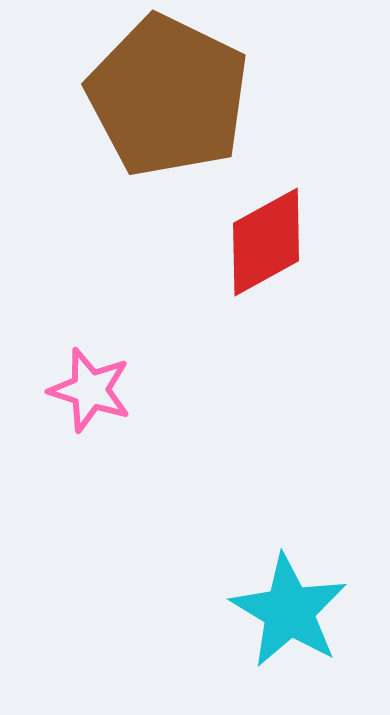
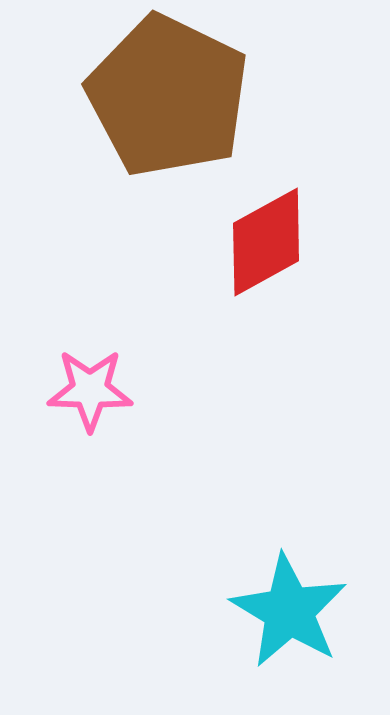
pink star: rotated 16 degrees counterclockwise
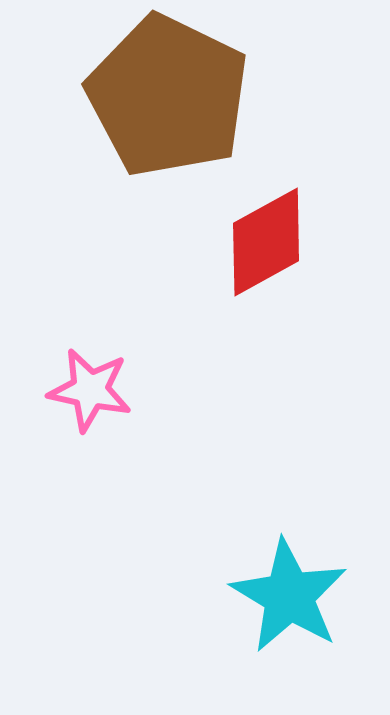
pink star: rotated 10 degrees clockwise
cyan star: moved 15 px up
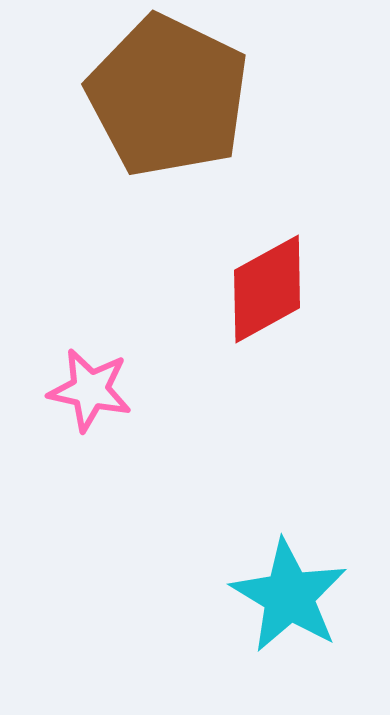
red diamond: moved 1 px right, 47 px down
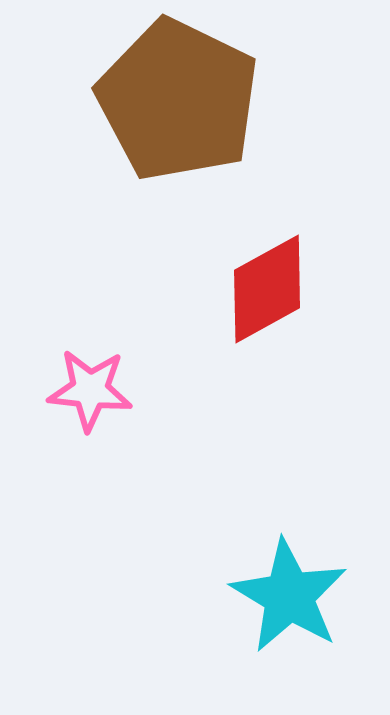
brown pentagon: moved 10 px right, 4 px down
pink star: rotated 6 degrees counterclockwise
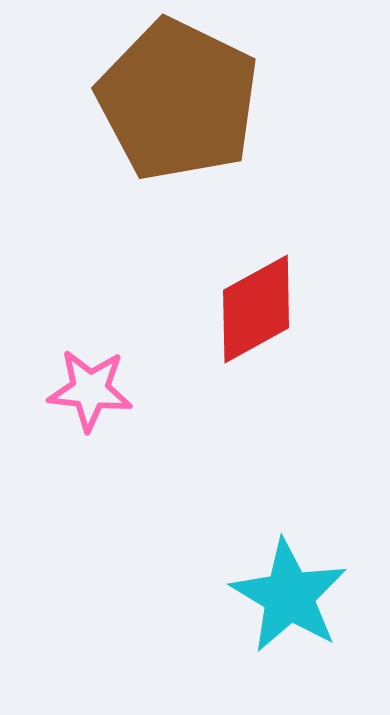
red diamond: moved 11 px left, 20 px down
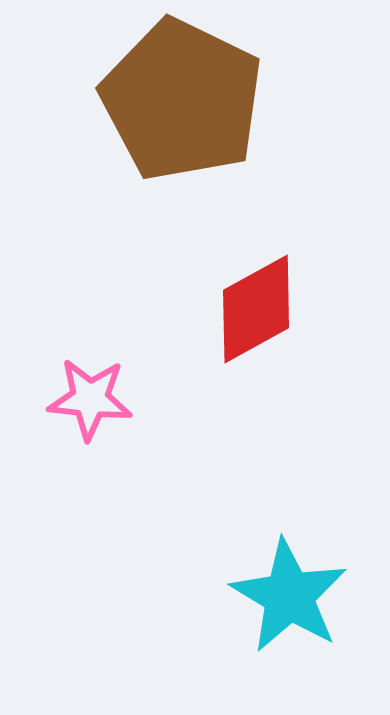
brown pentagon: moved 4 px right
pink star: moved 9 px down
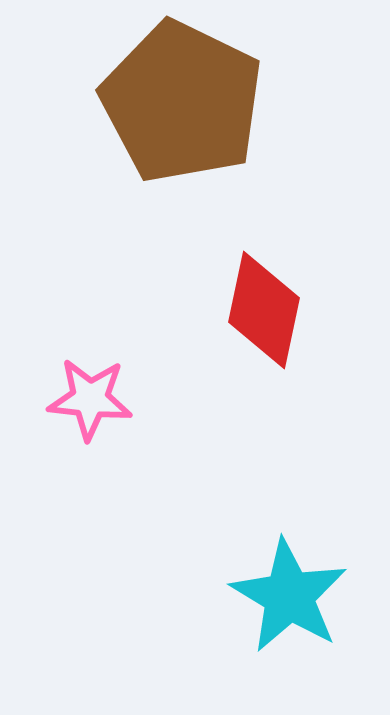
brown pentagon: moved 2 px down
red diamond: moved 8 px right, 1 px down; rotated 49 degrees counterclockwise
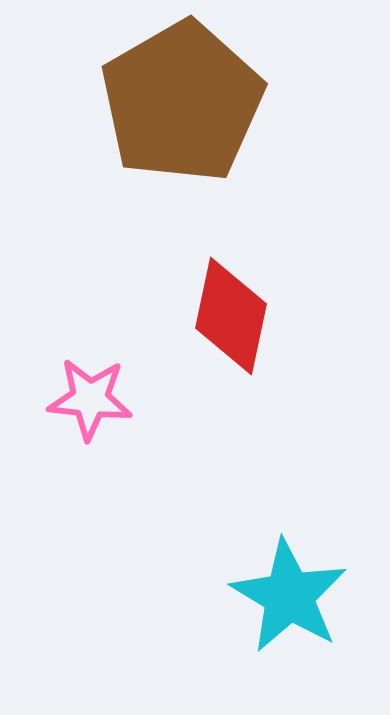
brown pentagon: rotated 16 degrees clockwise
red diamond: moved 33 px left, 6 px down
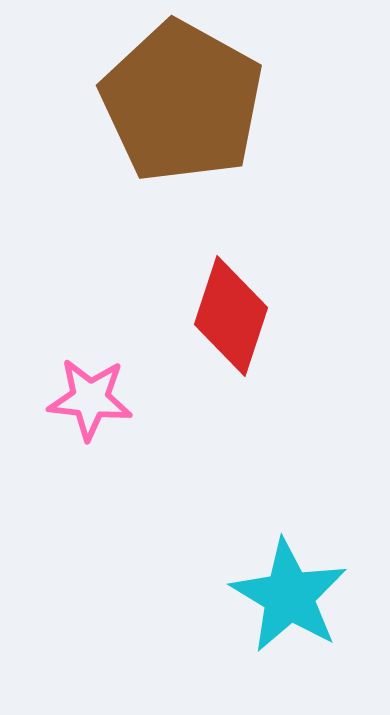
brown pentagon: rotated 13 degrees counterclockwise
red diamond: rotated 6 degrees clockwise
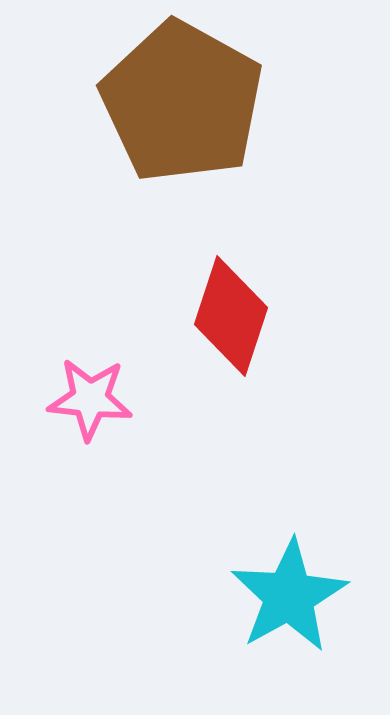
cyan star: rotated 12 degrees clockwise
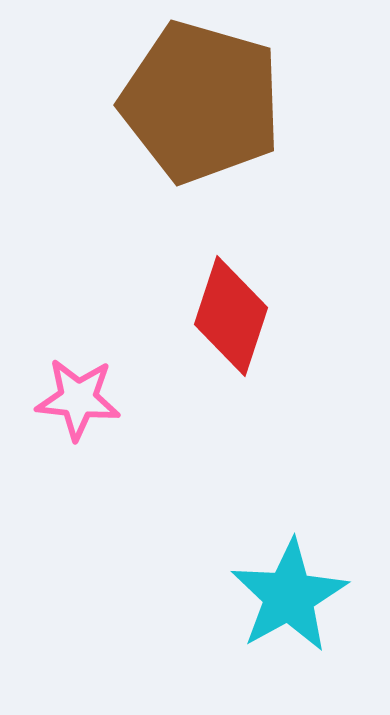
brown pentagon: moved 19 px right; rotated 13 degrees counterclockwise
pink star: moved 12 px left
